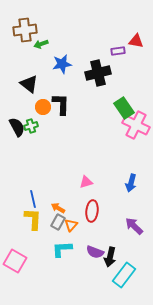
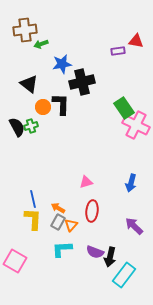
black cross: moved 16 px left, 9 px down
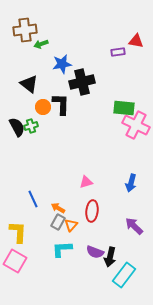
purple rectangle: moved 1 px down
green rectangle: rotated 50 degrees counterclockwise
blue line: rotated 12 degrees counterclockwise
yellow L-shape: moved 15 px left, 13 px down
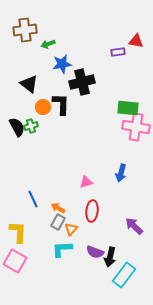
green arrow: moved 7 px right
green rectangle: moved 4 px right
pink cross: moved 2 px down; rotated 16 degrees counterclockwise
blue arrow: moved 10 px left, 10 px up
orange triangle: moved 4 px down
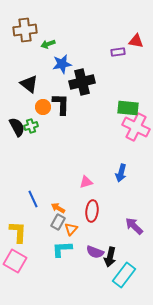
pink cross: rotated 16 degrees clockwise
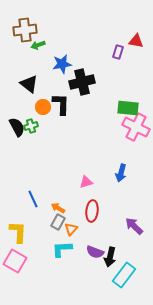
green arrow: moved 10 px left, 1 px down
purple rectangle: rotated 64 degrees counterclockwise
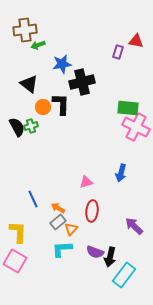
gray rectangle: rotated 21 degrees clockwise
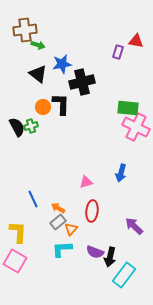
green arrow: rotated 144 degrees counterclockwise
black triangle: moved 9 px right, 10 px up
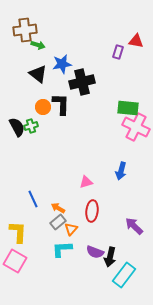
blue arrow: moved 2 px up
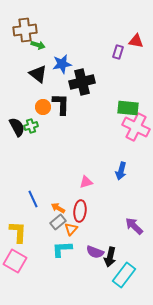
red ellipse: moved 12 px left
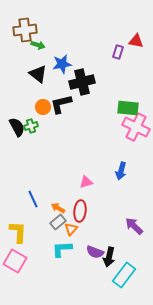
black L-shape: rotated 105 degrees counterclockwise
black arrow: moved 1 px left
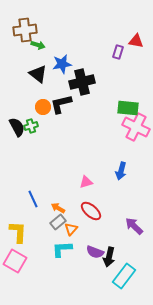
red ellipse: moved 11 px right; rotated 55 degrees counterclockwise
cyan rectangle: moved 1 px down
